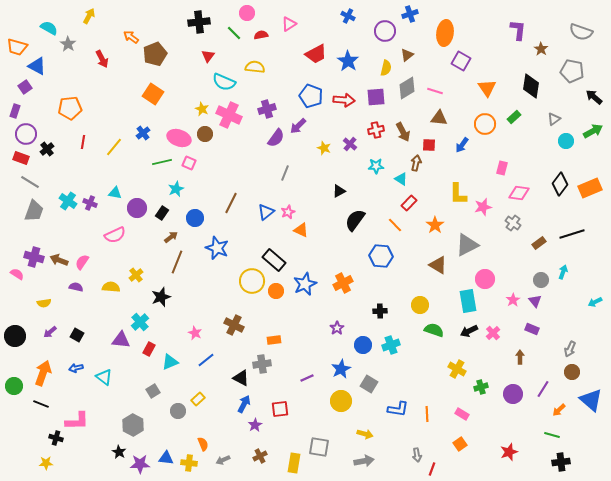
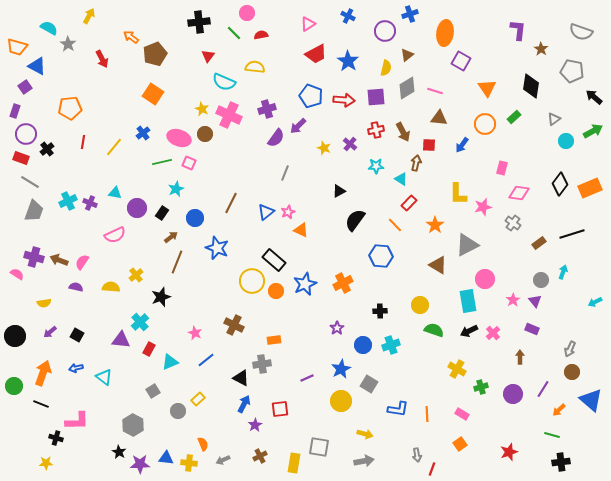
pink triangle at (289, 24): moved 19 px right
cyan cross at (68, 201): rotated 30 degrees clockwise
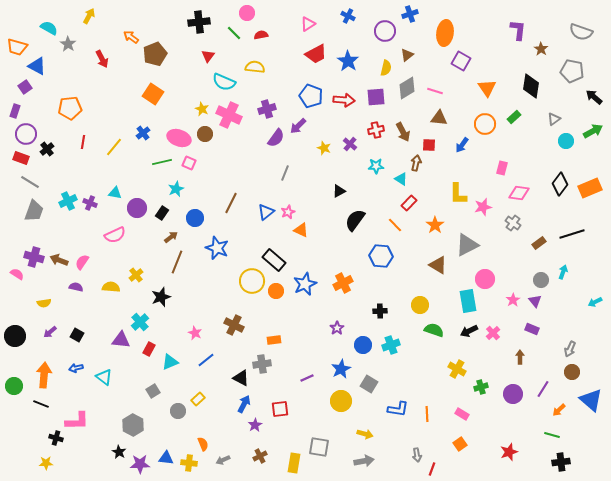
orange arrow at (43, 373): moved 1 px right, 2 px down; rotated 15 degrees counterclockwise
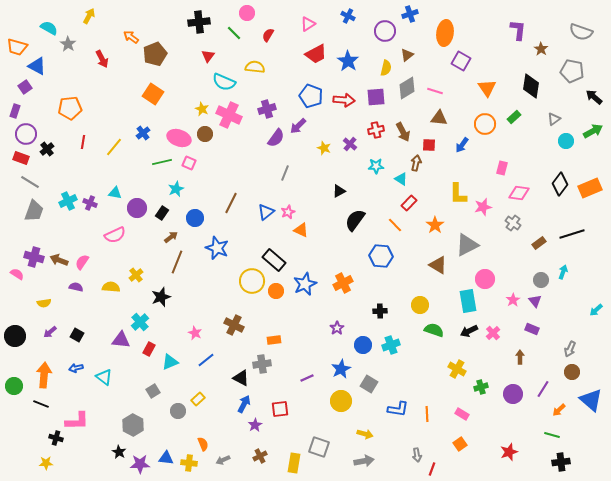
red semicircle at (261, 35): moved 7 px right; rotated 48 degrees counterclockwise
cyan arrow at (595, 302): moved 1 px right, 8 px down; rotated 16 degrees counterclockwise
gray square at (319, 447): rotated 10 degrees clockwise
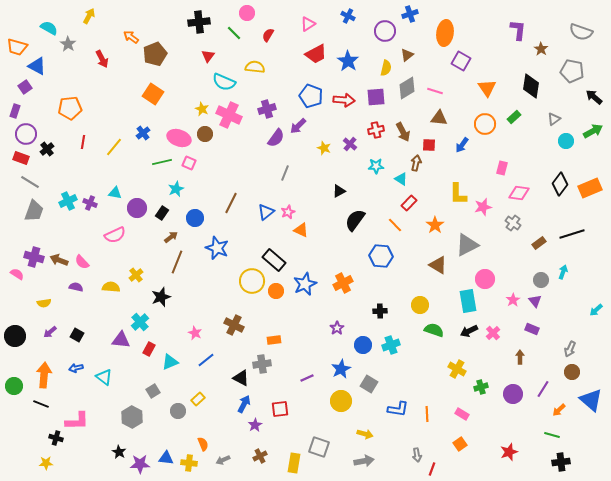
pink semicircle at (82, 262): rotated 77 degrees counterclockwise
gray hexagon at (133, 425): moved 1 px left, 8 px up
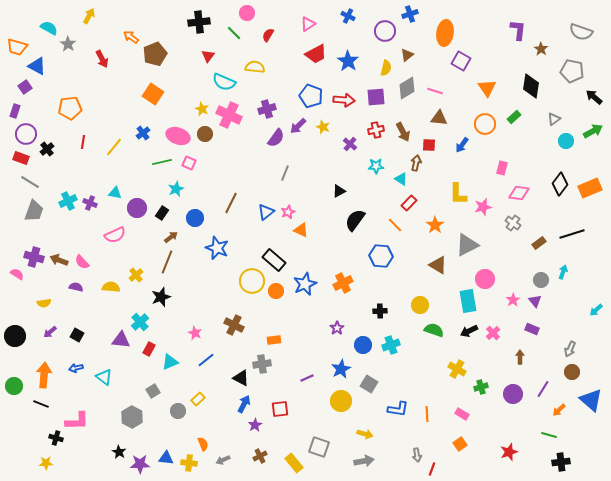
pink ellipse at (179, 138): moved 1 px left, 2 px up
yellow star at (324, 148): moved 1 px left, 21 px up
brown line at (177, 262): moved 10 px left
green line at (552, 435): moved 3 px left
yellow rectangle at (294, 463): rotated 48 degrees counterclockwise
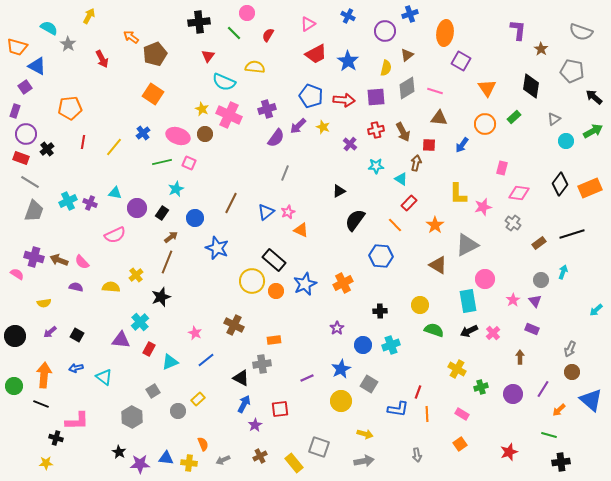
red line at (432, 469): moved 14 px left, 77 px up
